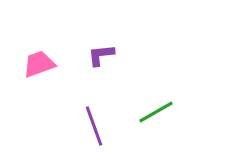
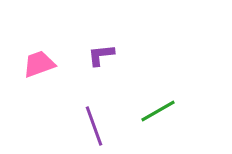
green line: moved 2 px right, 1 px up
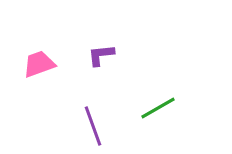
green line: moved 3 px up
purple line: moved 1 px left
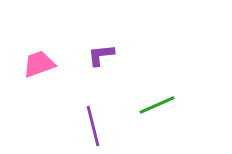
green line: moved 1 px left, 3 px up; rotated 6 degrees clockwise
purple line: rotated 6 degrees clockwise
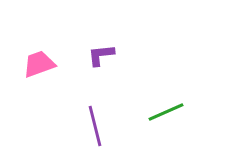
green line: moved 9 px right, 7 px down
purple line: moved 2 px right
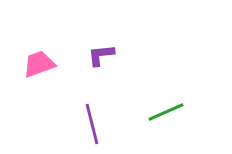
purple line: moved 3 px left, 2 px up
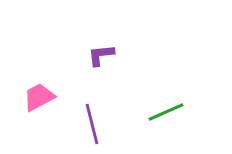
pink trapezoid: moved 33 px down; rotated 8 degrees counterclockwise
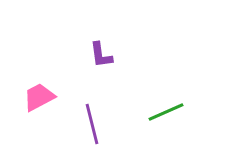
purple L-shape: rotated 92 degrees counterclockwise
